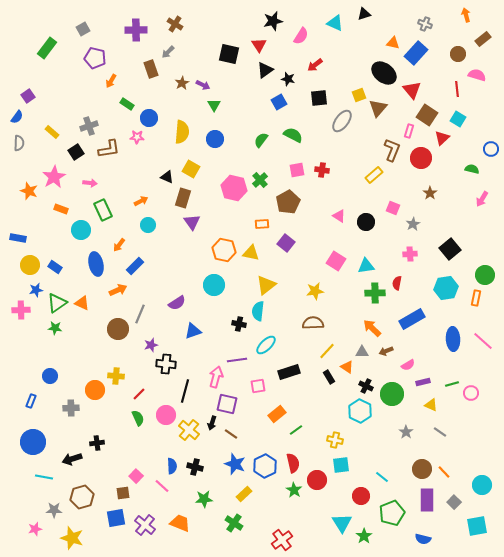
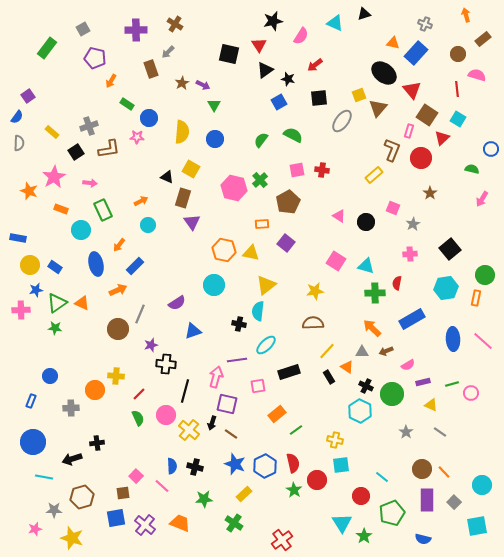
cyan triangle at (366, 266): rotated 24 degrees clockwise
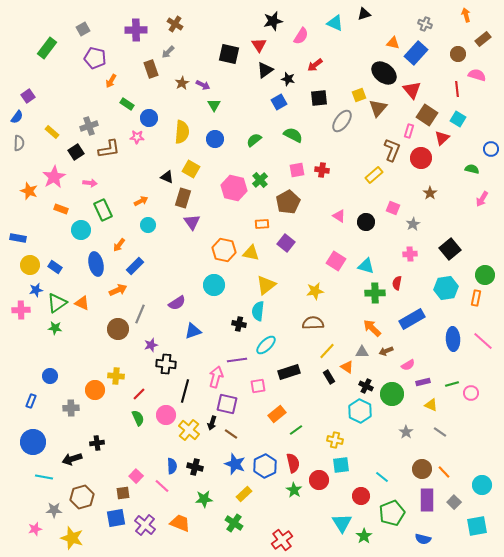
green semicircle at (261, 140): moved 7 px left; rotated 14 degrees clockwise
red circle at (317, 480): moved 2 px right
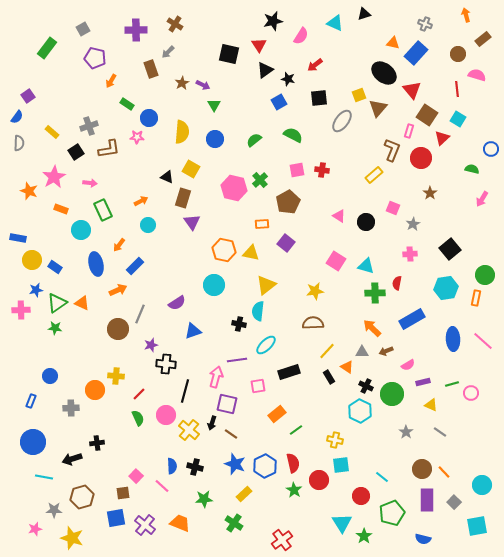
yellow circle at (30, 265): moved 2 px right, 5 px up
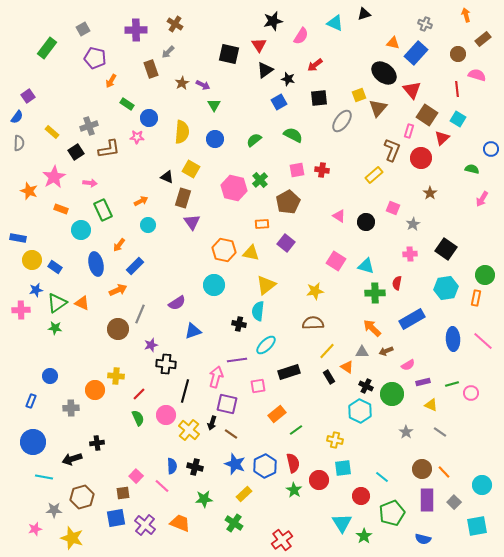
black square at (450, 249): moved 4 px left; rotated 15 degrees counterclockwise
cyan square at (341, 465): moved 2 px right, 3 px down
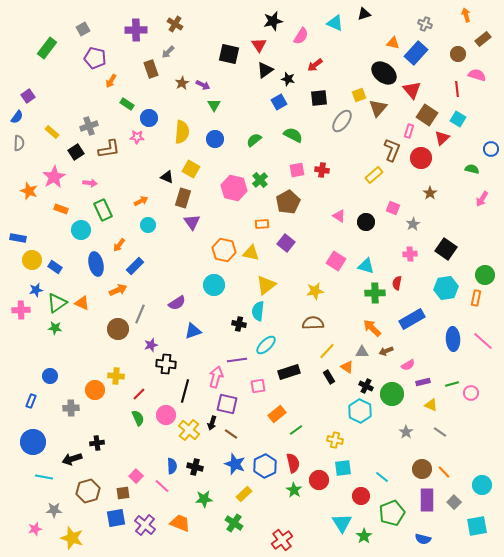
brown hexagon at (82, 497): moved 6 px right, 6 px up
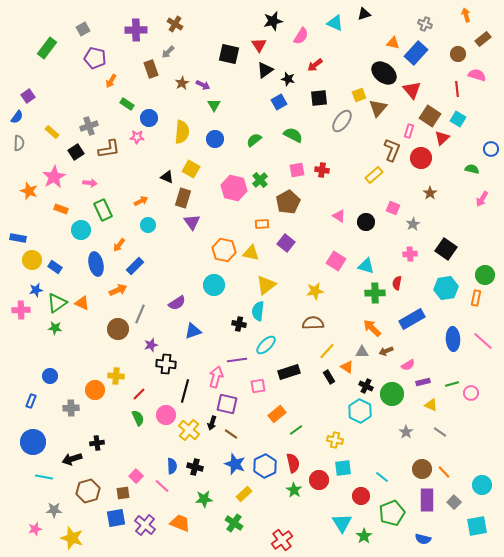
brown square at (427, 115): moved 3 px right, 1 px down
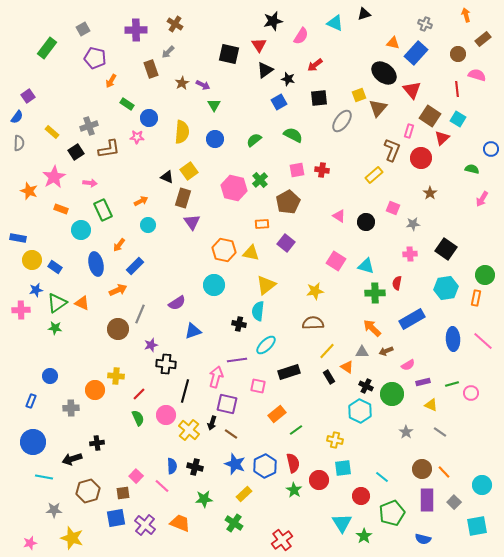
yellow square at (191, 169): moved 2 px left, 2 px down; rotated 24 degrees clockwise
gray star at (413, 224): rotated 24 degrees clockwise
pink square at (258, 386): rotated 21 degrees clockwise
pink star at (35, 529): moved 5 px left, 14 px down
